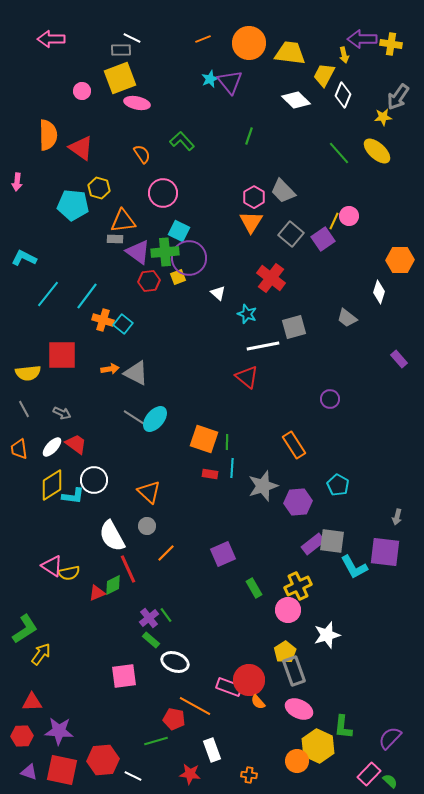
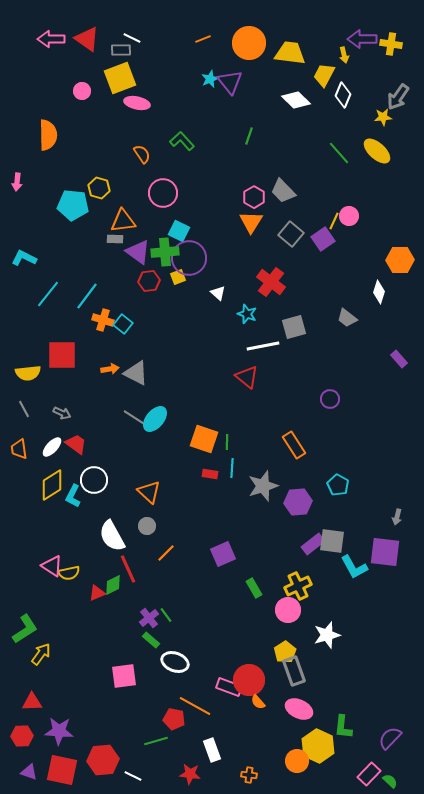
red triangle at (81, 148): moved 6 px right, 109 px up
red cross at (271, 278): moved 4 px down
cyan L-shape at (73, 496): rotated 110 degrees clockwise
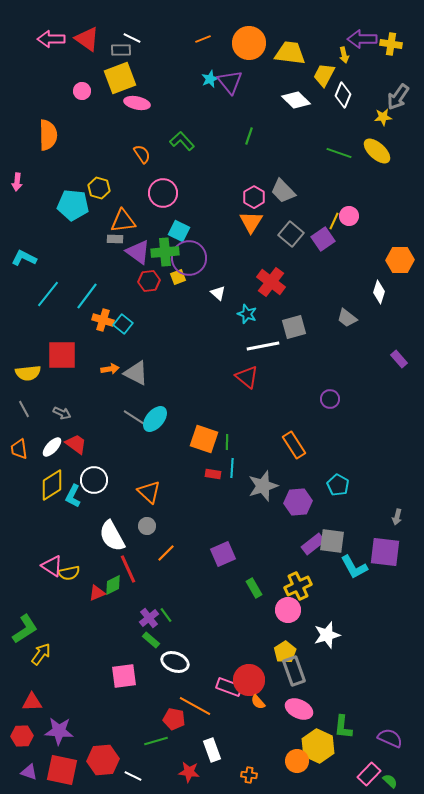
green line at (339, 153): rotated 30 degrees counterclockwise
red rectangle at (210, 474): moved 3 px right
purple semicircle at (390, 738): rotated 70 degrees clockwise
red star at (190, 774): moved 1 px left, 2 px up
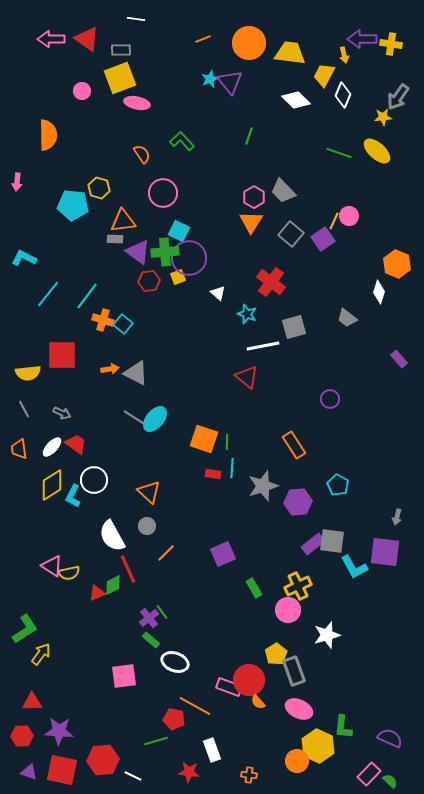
white line at (132, 38): moved 4 px right, 19 px up; rotated 18 degrees counterclockwise
orange hexagon at (400, 260): moved 3 px left, 4 px down; rotated 24 degrees clockwise
green line at (166, 615): moved 4 px left, 3 px up
yellow pentagon at (285, 652): moved 9 px left, 2 px down
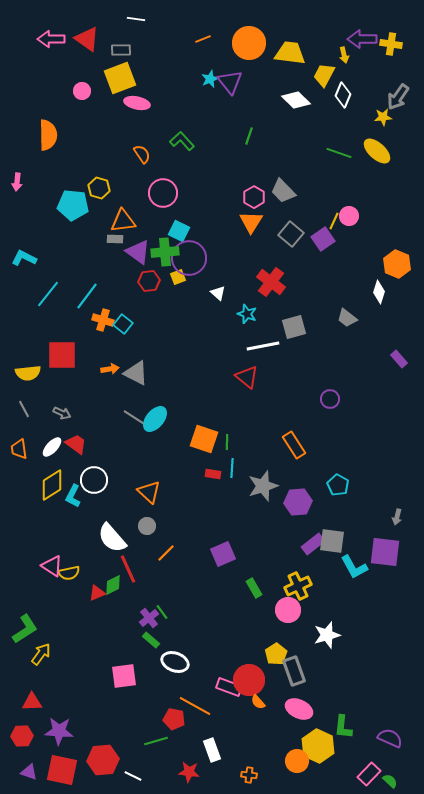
white semicircle at (112, 536): moved 2 px down; rotated 12 degrees counterclockwise
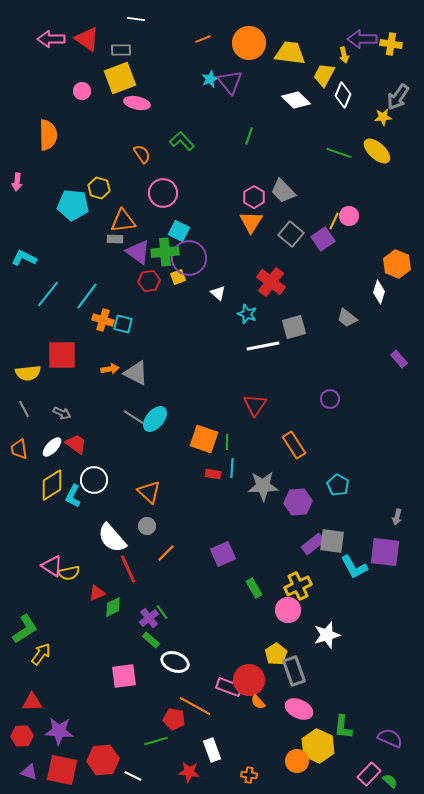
cyan square at (123, 324): rotated 24 degrees counterclockwise
red triangle at (247, 377): moved 8 px right, 28 px down; rotated 25 degrees clockwise
gray star at (263, 486): rotated 16 degrees clockwise
green diamond at (113, 585): moved 22 px down
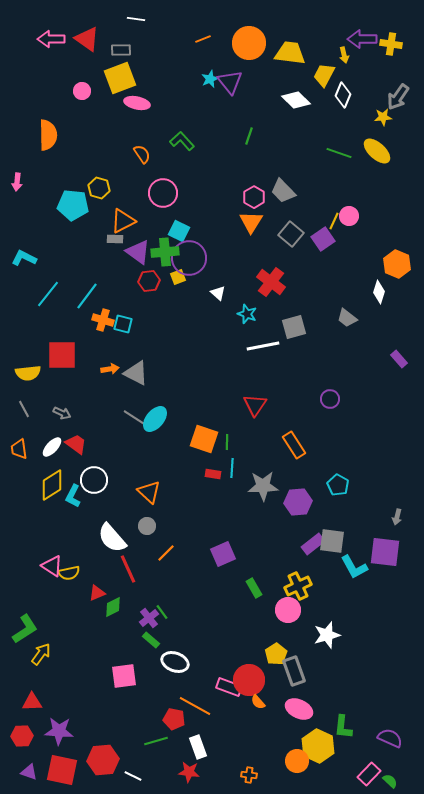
orange triangle at (123, 221): rotated 20 degrees counterclockwise
white rectangle at (212, 750): moved 14 px left, 3 px up
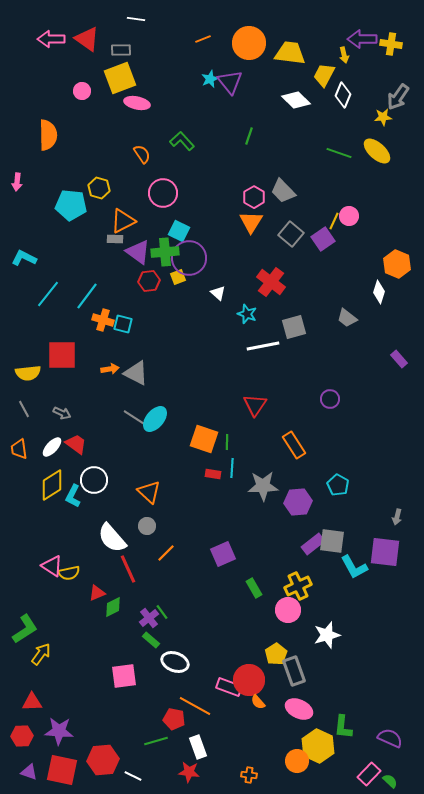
cyan pentagon at (73, 205): moved 2 px left
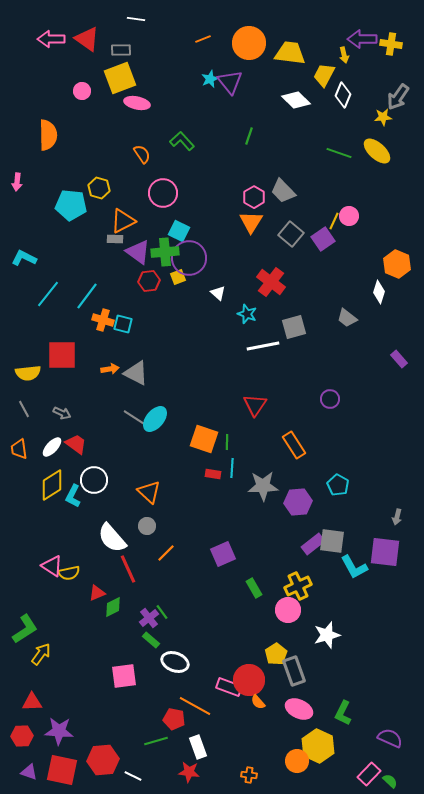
green L-shape at (343, 727): moved 14 px up; rotated 20 degrees clockwise
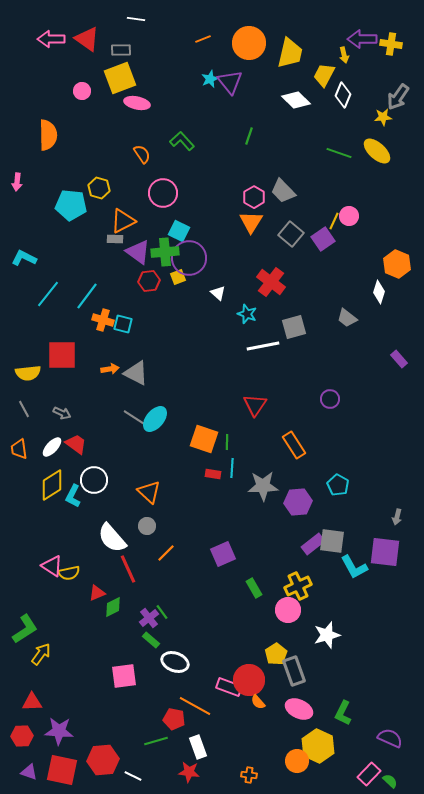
yellow trapezoid at (290, 53): rotated 96 degrees clockwise
